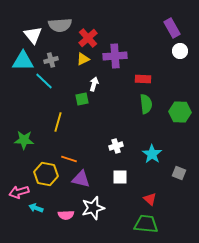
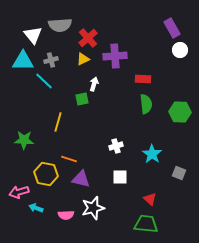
white circle: moved 1 px up
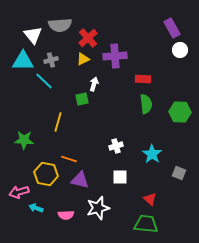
purple triangle: moved 1 px left, 1 px down
white star: moved 5 px right
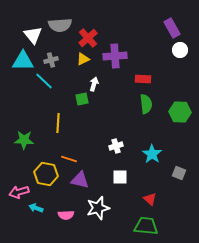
yellow line: moved 1 px down; rotated 12 degrees counterclockwise
green trapezoid: moved 2 px down
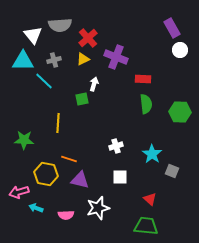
purple cross: moved 1 px right, 1 px down; rotated 25 degrees clockwise
gray cross: moved 3 px right
gray square: moved 7 px left, 2 px up
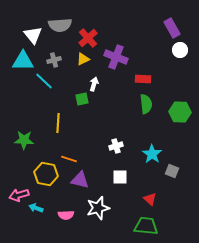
pink arrow: moved 3 px down
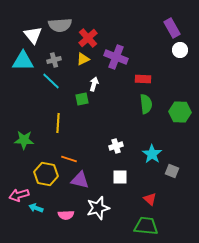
cyan line: moved 7 px right
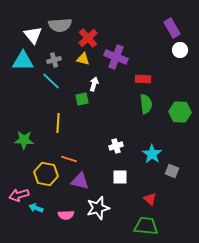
yellow triangle: rotated 40 degrees clockwise
purple triangle: moved 1 px down
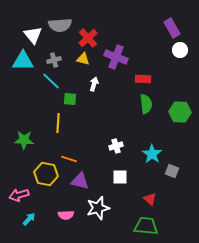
green square: moved 12 px left; rotated 16 degrees clockwise
cyan arrow: moved 7 px left, 11 px down; rotated 112 degrees clockwise
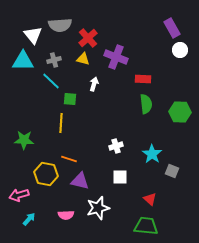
yellow line: moved 3 px right
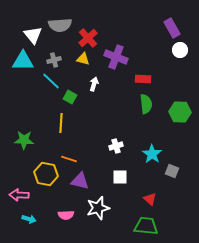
green square: moved 2 px up; rotated 24 degrees clockwise
pink arrow: rotated 18 degrees clockwise
cyan arrow: rotated 64 degrees clockwise
